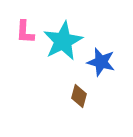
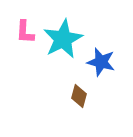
cyan star: moved 2 px up
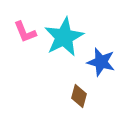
pink L-shape: rotated 25 degrees counterclockwise
cyan star: moved 1 px right, 2 px up
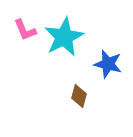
pink L-shape: moved 2 px up
blue star: moved 7 px right, 2 px down
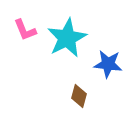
cyan star: moved 3 px right, 1 px down
blue star: rotated 8 degrees counterclockwise
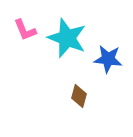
cyan star: rotated 24 degrees counterclockwise
blue star: moved 5 px up
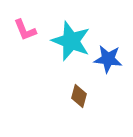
cyan star: moved 4 px right, 3 px down
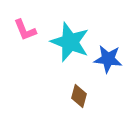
cyan star: moved 1 px left, 1 px down
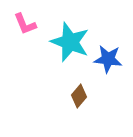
pink L-shape: moved 6 px up
brown diamond: rotated 25 degrees clockwise
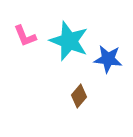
pink L-shape: moved 12 px down
cyan star: moved 1 px left, 1 px up
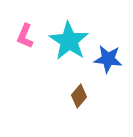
pink L-shape: rotated 45 degrees clockwise
cyan star: rotated 12 degrees clockwise
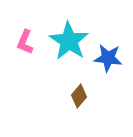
pink L-shape: moved 6 px down
blue star: moved 1 px up
